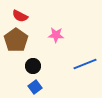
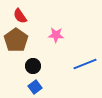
red semicircle: rotated 28 degrees clockwise
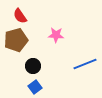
brown pentagon: rotated 20 degrees clockwise
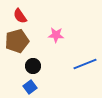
brown pentagon: moved 1 px right, 1 px down
blue square: moved 5 px left
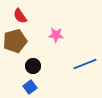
brown pentagon: moved 2 px left
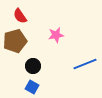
pink star: rotated 14 degrees counterclockwise
blue square: moved 2 px right; rotated 24 degrees counterclockwise
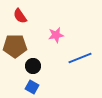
brown pentagon: moved 5 px down; rotated 15 degrees clockwise
blue line: moved 5 px left, 6 px up
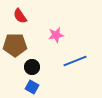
brown pentagon: moved 1 px up
blue line: moved 5 px left, 3 px down
black circle: moved 1 px left, 1 px down
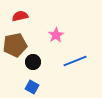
red semicircle: rotated 112 degrees clockwise
pink star: rotated 21 degrees counterclockwise
brown pentagon: rotated 10 degrees counterclockwise
black circle: moved 1 px right, 5 px up
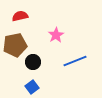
blue square: rotated 24 degrees clockwise
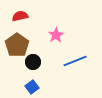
brown pentagon: moved 2 px right; rotated 25 degrees counterclockwise
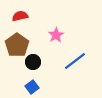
blue line: rotated 15 degrees counterclockwise
